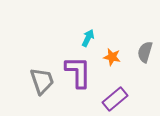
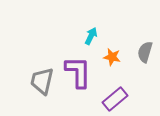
cyan arrow: moved 3 px right, 2 px up
gray trapezoid: rotated 148 degrees counterclockwise
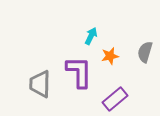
orange star: moved 2 px left, 1 px up; rotated 24 degrees counterclockwise
purple L-shape: moved 1 px right
gray trapezoid: moved 2 px left, 3 px down; rotated 12 degrees counterclockwise
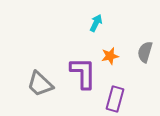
cyan arrow: moved 5 px right, 13 px up
purple L-shape: moved 4 px right, 1 px down
gray trapezoid: rotated 48 degrees counterclockwise
purple rectangle: rotated 35 degrees counterclockwise
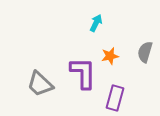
purple rectangle: moved 1 px up
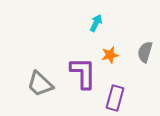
orange star: moved 1 px up
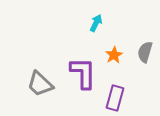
orange star: moved 4 px right; rotated 18 degrees counterclockwise
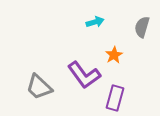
cyan arrow: moved 1 px left, 1 px up; rotated 48 degrees clockwise
gray semicircle: moved 3 px left, 25 px up
purple L-shape: moved 1 px right, 2 px down; rotated 144 degrees clockwise
gray trapezoid: moved 1 px left, 3 px down
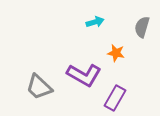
orange star: moved 2 px right, 2 px up; rotated 30 degrees counterclockwise
purple L-shape: rotated 24 degrees counterclockwise
purple rectangle: rotated 15 degrees clockwise
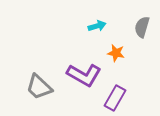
cyan arrow: moved 2 px right, 4 px down
